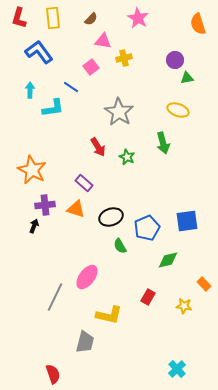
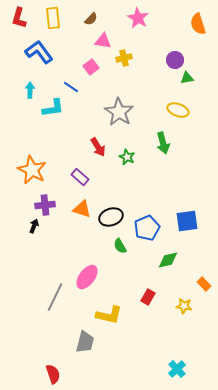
purple rectangle: moved 4 px left, 6 px up
orange triangle: moved 6 px right
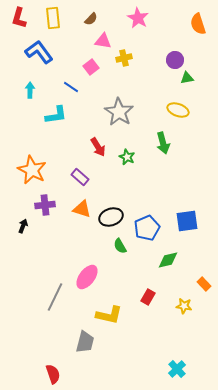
cyan L-shape: moved 3 px right, 7 px down
black arrow: moved 11 px left
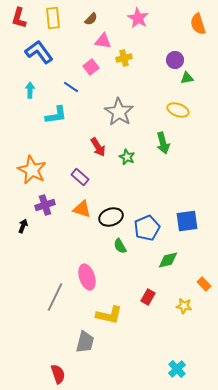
purple cross: rotated 12 degrees counterclockwise
pink ellipse: rotated 55 degrees counterclockwise
red semicircle: moved 5 px right
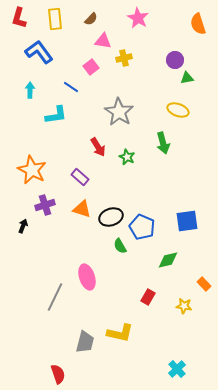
yellow rectangle: moved 2 px right, 1 px down
blue pentagon: moved 5 px left, 1 px up; rotated 25 degrees counterclockwise
yellow L-shape: moved 11 px right, 18 px down
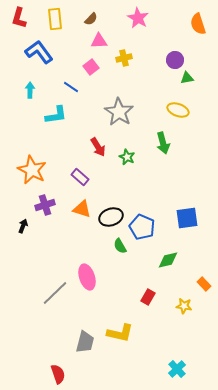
pink triangle: moved 4 px left; rotated 12 degrees counterclockwise
blue square: moved 3 px up
gray line: moved 4 px up; rotated 20 degrees clockwise
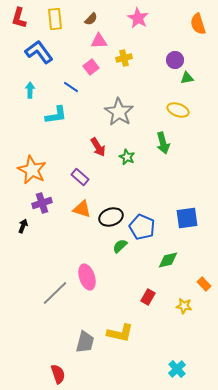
purple cross: moved 3 px left, 2 px up
green semicircle: rotated 77 degrees clockwise
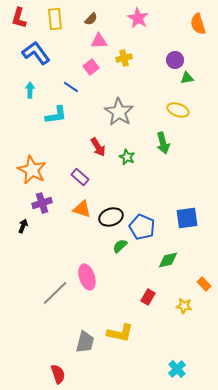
blue L-shape: moved 3 px left, 1 px down
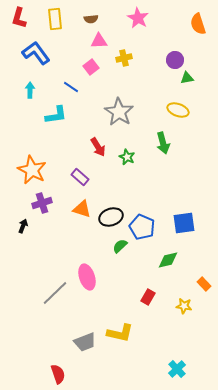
brown semicircle: rotated 40 degrees clockwise
blue square: moved 3 px left, 5 px down
gray trapezoid: rotated 55 degrees clockwise
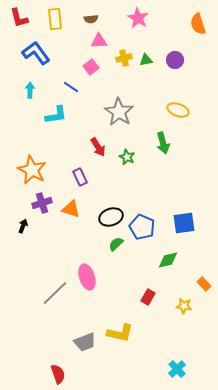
red L-shape: rotated 30 degrees counterclockwise
green triangle: moved 41 px left, 18 px up
purple rectangle: rotated 24 degrees clockwise
orange triangle: moved 11 px left
green semicircle: moved 4 px left, 2 px up
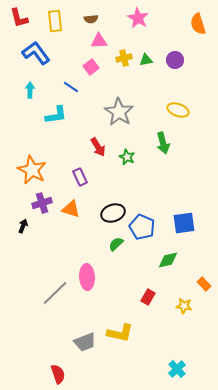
yellow rectangle: moved 2 px down
black ellipse: moved 2 px right, 4 px up
pink ellipse: rotated 15 degrees clockwise
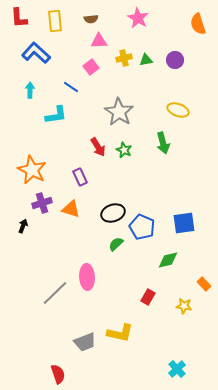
red L-shape: rotated 10 degrees clockwise
blue L-shape: rotated 12 degrees counterclockwise
green star: moved 3 px left, 7 px up
